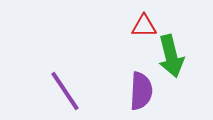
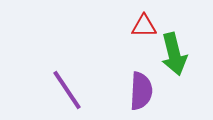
green arrow: moved 3 px right, 2 px up
purple line: moved 2 px right, 1 px up
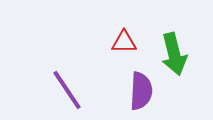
red triangle: moved 20 px left, 16 px down
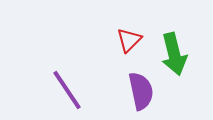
red triangle: moved 5 px right, 2 px up; rotated 44 degrees counterclockwise
purple semicircle: rotated 15 degrees counterclockwise
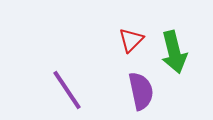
red triangle: moved 2 px right
green arrow: moved 2 px up
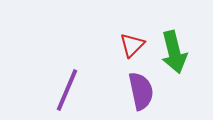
red triangle: moved 1 px right, 5 px down
purple line: rotated 57 degrees clockwise
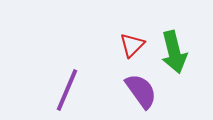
purple semicircle: rotated 24 degrees counterclockwise
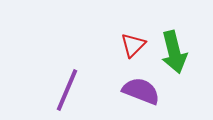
red triangle: moved 1 px right
purple semicircle: rotated 33 degrees counterclockwise
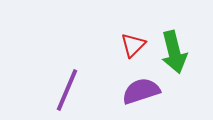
purple semicircle: rotated 39 degrees counterclockwise
